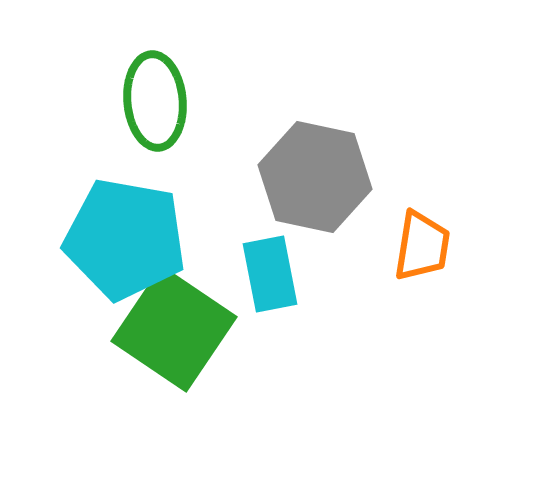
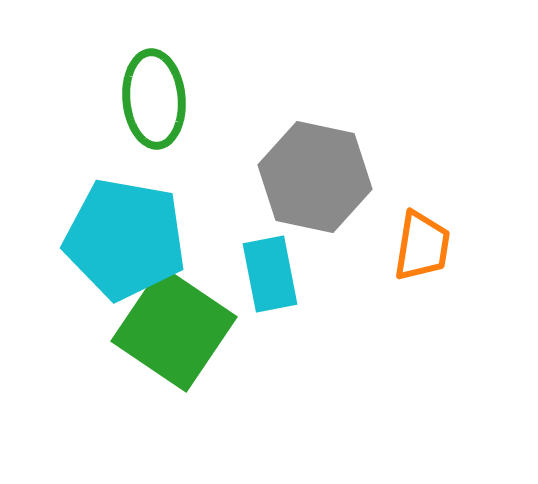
green ellipse: moved 1 px left, 2 px up
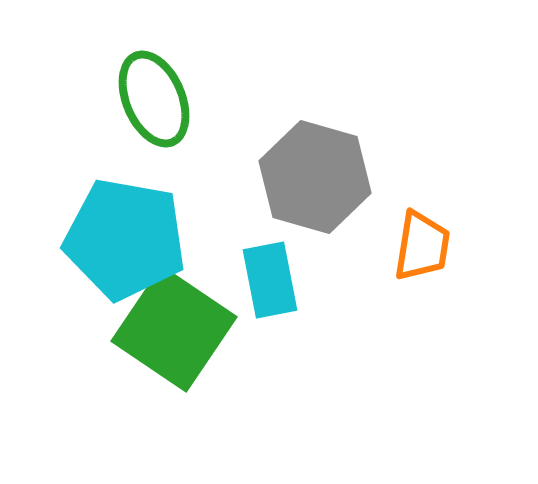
green ellipse: rotated 18 degrees counterclockwise
gray hexagon: rotated 4 degrees clockwise
cyan rectangle: moved 6 px down
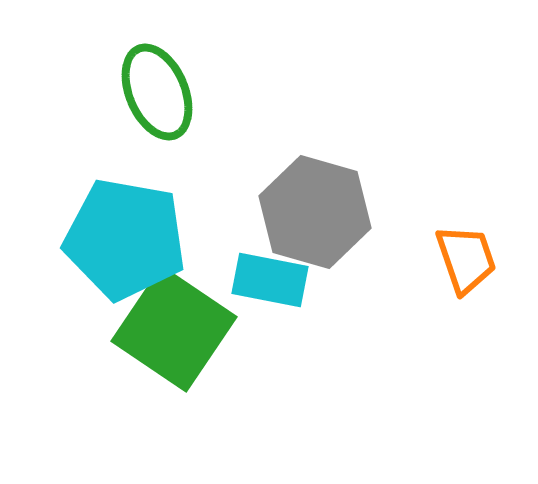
green ellipse: moved 3 px right, 7 px up
gray hexagon: moved 35 px down
orange trapezoid: moved 44 px right, 13 px down; rotated 28 degrees counterclockwise
cyan rectangle: rotated 68 degrees counterclockwise
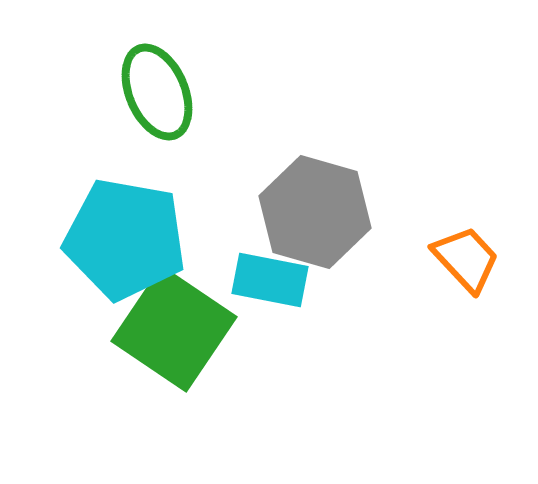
orange trapezoid: rotated 24 degrees counterclockwise
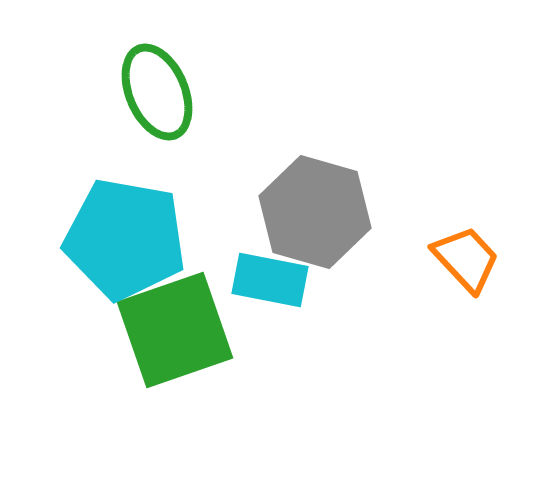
green square: moved 1 px right, 1 px down; rotated 37 degrees clockwise
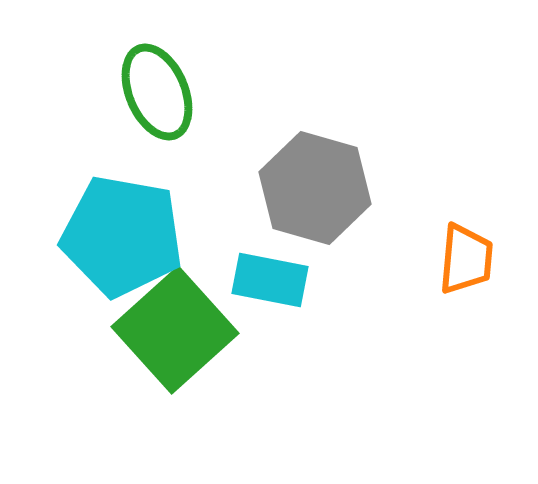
gray hexagon: moved 24 px up
cyan pentagon: moved 3 px left, 3 px up
orange trapezoid: rotated 48 degrees clockwise
green square: rotated 23 degrees counterclockwise
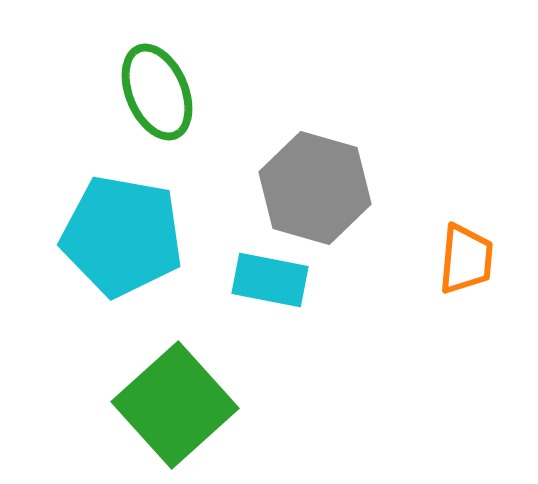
green square: moved 75 px down
